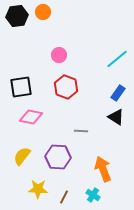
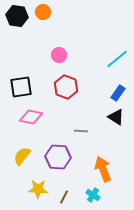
black hexagon: rotated 15 degrees clockwise
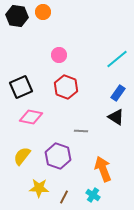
black square: rotated 15 degrees counterclockwise
purple hexagon: moved 1 px up; rotated 15 degrees clockwise
yellow star: moved 1 px right, 1 px up
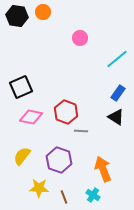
pink circle: moved 21 px right, 17 px up
red hexagon: moved 25 px down
purple hexagon: moved 1 px right, 4 px down
brown line: rotated 48 degrees counterclockwise
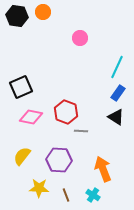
cyan line: moved 8 px down; rotated 25 degrees counterclockwise
purple hexagon: rotated 15 degrees counterclockwise
brown line: moved 2 px right, 2 px up
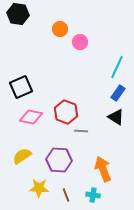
orange circle: moved 17 px right, 17 px down
black hexagon: moved 1 px right, 2 px up
pink circle: moved 4 px down
yellow semicircle: rotated 18 degrees clockwise
cyan cross: rotated 24 degrees counterclockwise
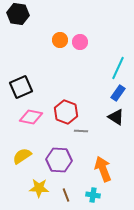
orange circle: moved 11 px down
cyan line: moved 1 px right, 1 px down
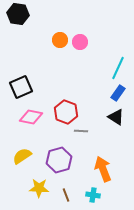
purple hexagon: rotated 20 degrees counterclockwise
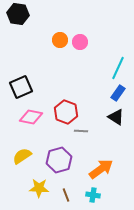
orange arrow: moved 2 px left; rotated 75 degrees clockwise
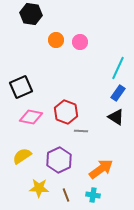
black hexagon: moved 13 px right
orange circle: moved 4 px left
purple hexagon: rotated 10 degrees counterclockwise
